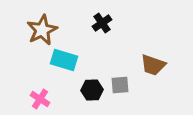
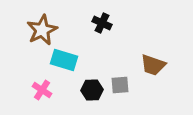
black cross: rotated 30 degrees counterclockwise
pink cross: moved 2 px right, 9 px up
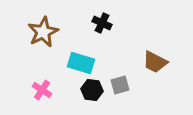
brown star: moved 1 px right, 2 px down
cyan rectangle: moved 17 px right, 3 px down
brown trapezoid: moved 2 px right, 3 px up; rotated 8 degrees clockwise
gray square: rotated 12 degrees counterclockwise
black hexagon: rotated 10 degrees clockwise
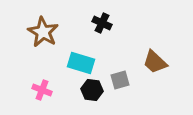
brown star: rotated 16 degrees counterclockwise
brown trapezoid: rotated 16 degrees clockwise
gray square: moved 5 px up
pink cross: rotated 12 degrees counterclockwise
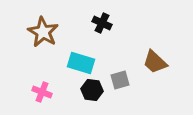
pink cross: moved 2 px down
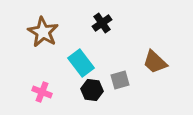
black cross: rotated 30 degrees clockwise
cyan rectangle: rotated 36 degrees clockwise
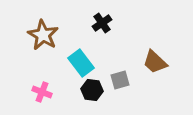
brown star: moved 3 px down
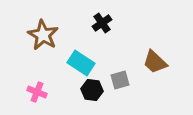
cyan rectangle: rotated 20 degrees counterclockwise
pink cross: moved 5 px left
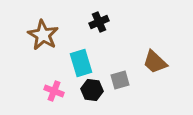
black cross: moved 3 px left, 1 px up; rotated 12 degrees clockwise
cyan rectangle: rotated 40 degrees clockwise
pink cross: moved 17 px right, 1 px up
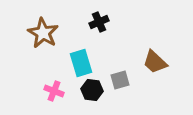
brown star: moved 2 px up
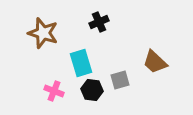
brown star: rotated 12 degrees counterclockwise
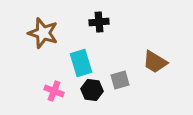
black cross: rotated 18 degrees clockwise
brown trapezoid: rotated 12 degrees counterclockwise
